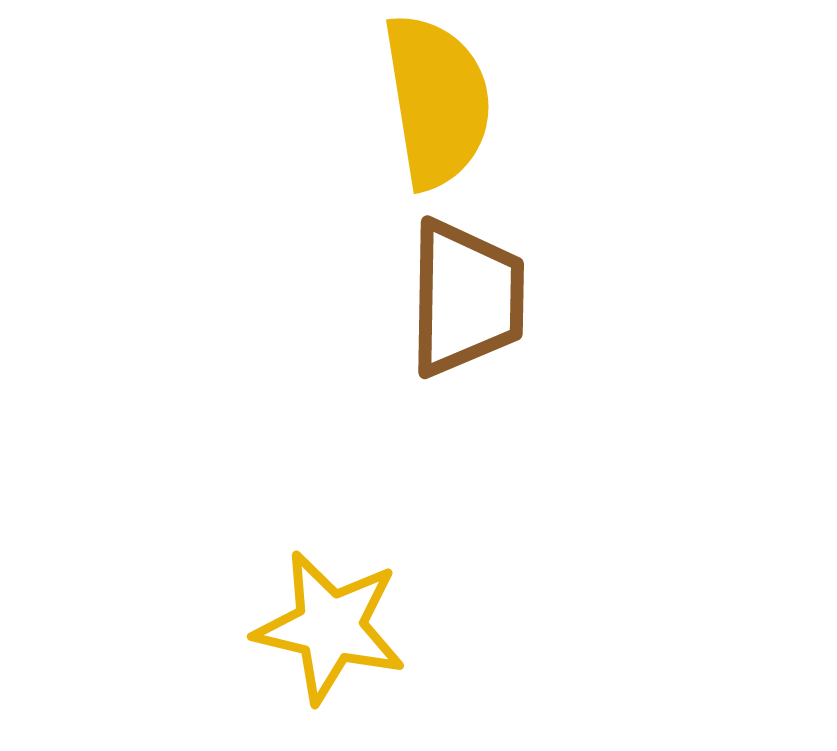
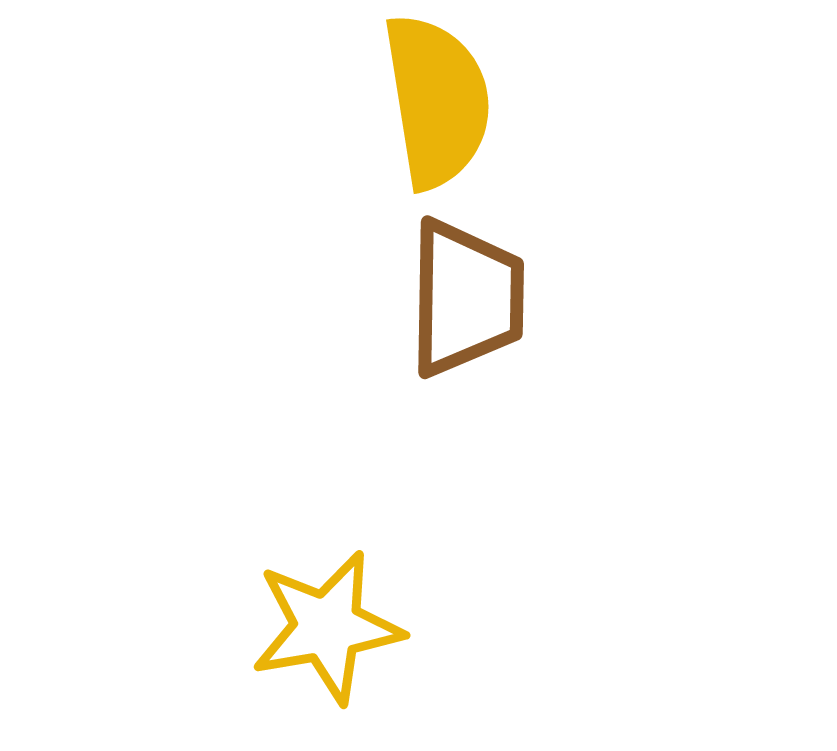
yellow star: moved 3 px left; rotated 23 degrees counterclockwise
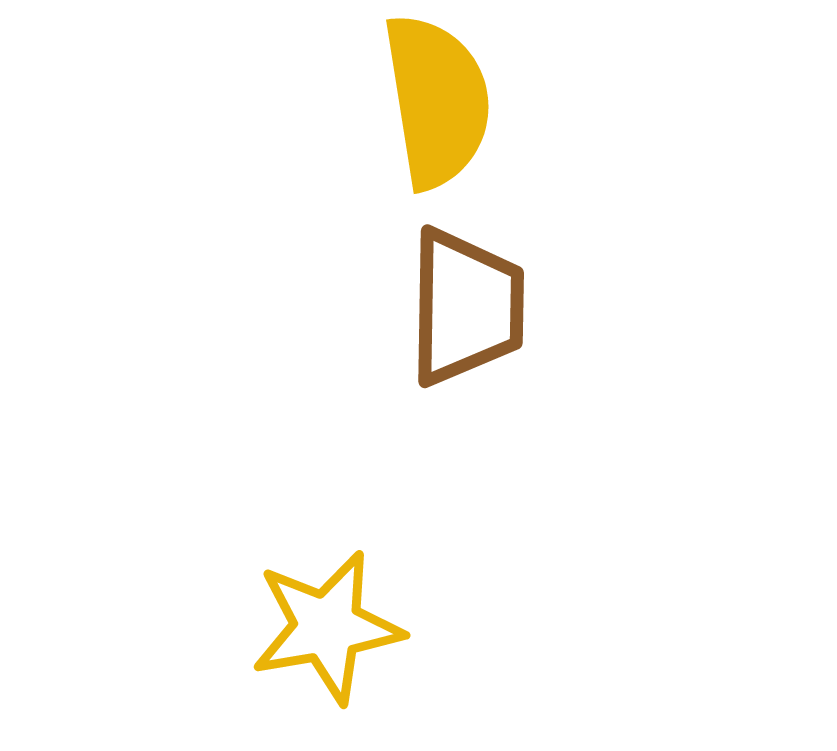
brown trapezoid: moved 9 px down
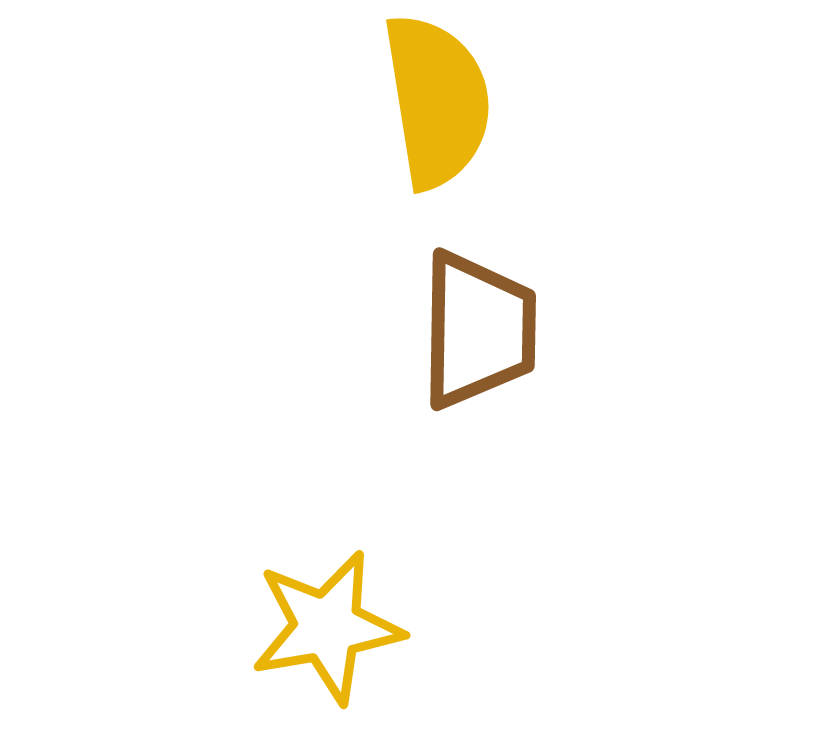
brown trapezoid: moved 12 px right, 23 px down
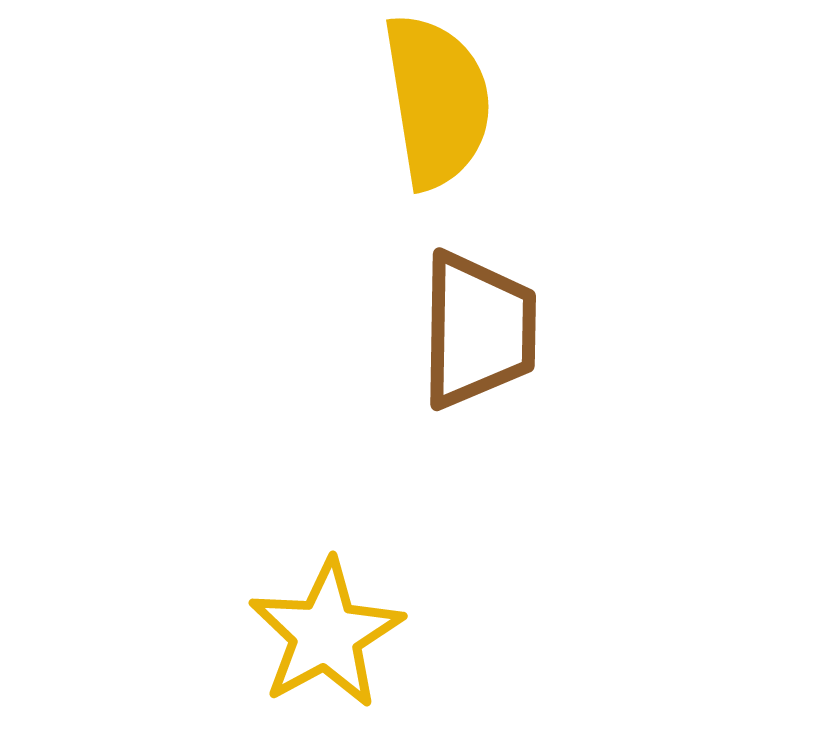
yellow star: moved 1 px left, 7 px down; rotated 19 degrees counterclockwise
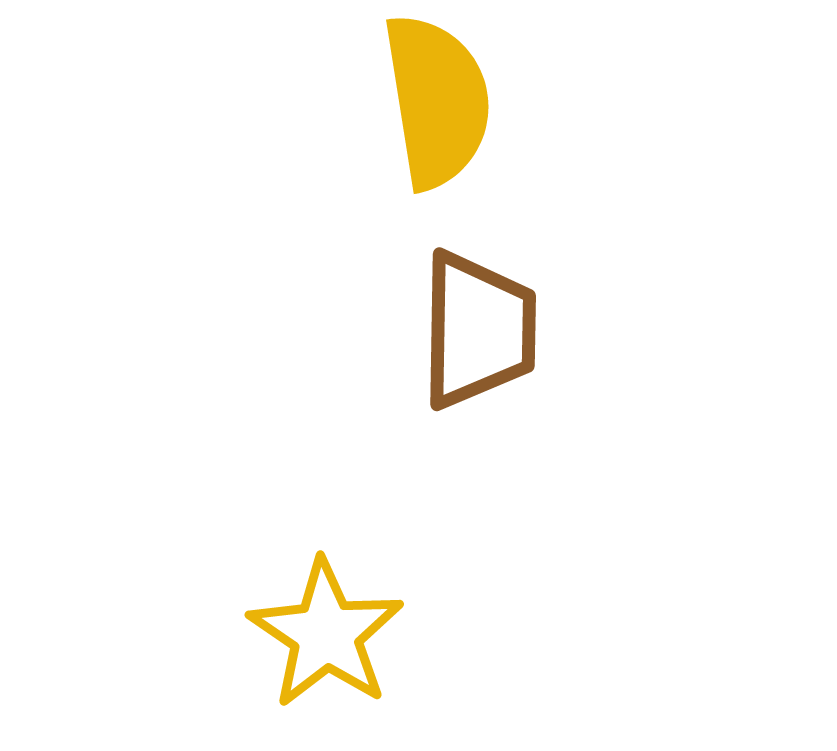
yellow star: rotated 9 degrees counterclockwise
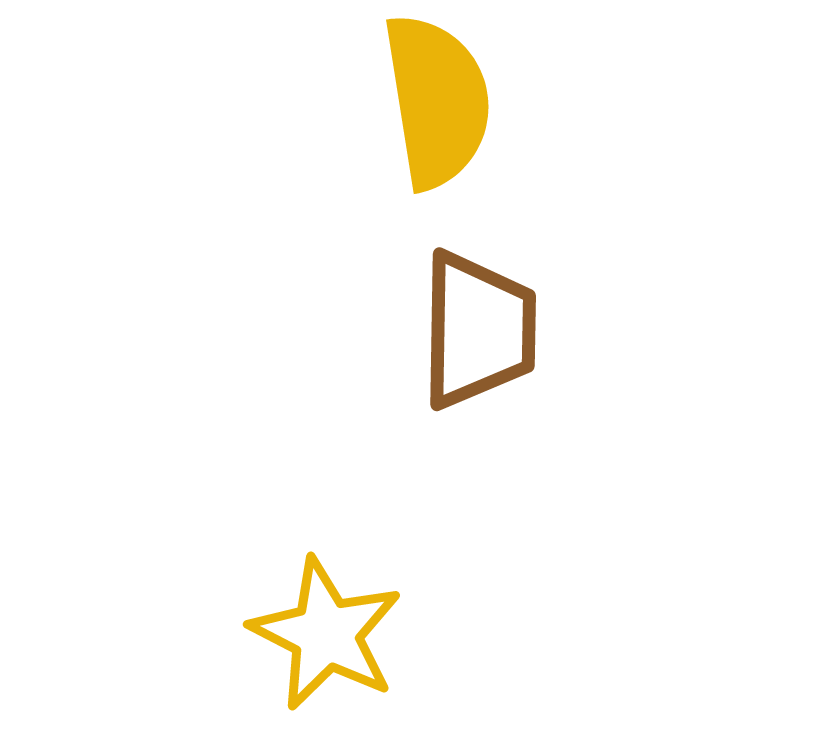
yellow star: rotated 7 degrees counterclockwise
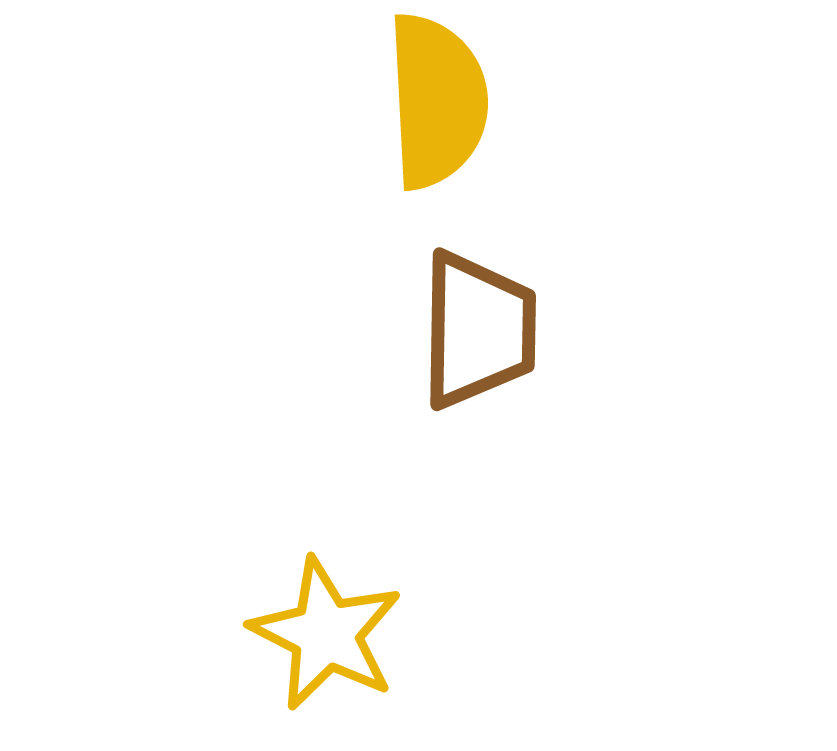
yellow semicircle: rotated 6 degrees clockwise
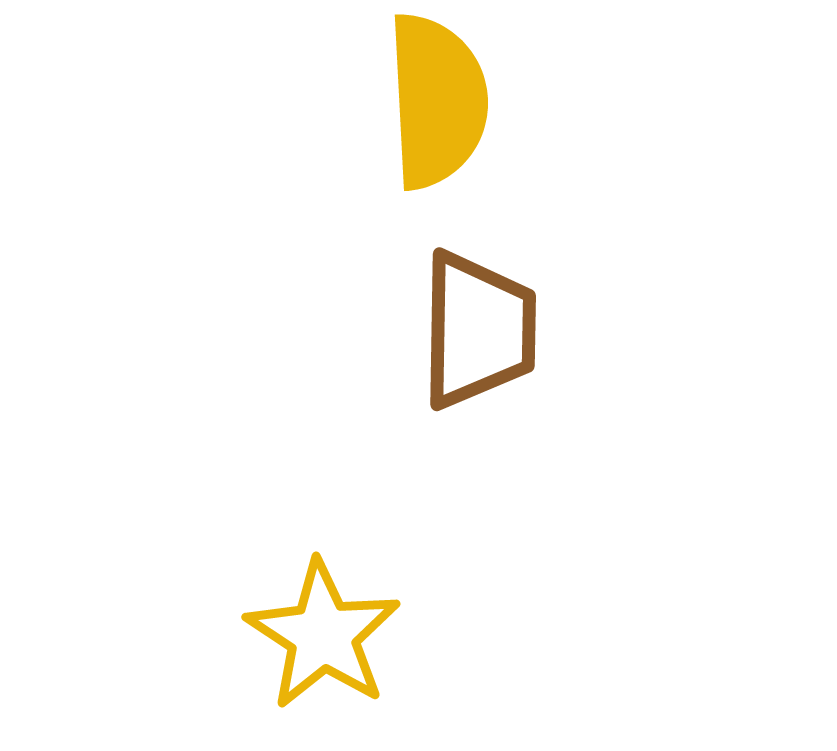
yellow star: moved 3 px left, 1 px down; rotated 6 degrees clockwise
